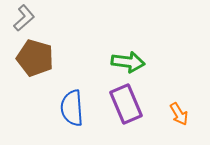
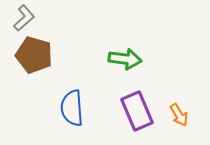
brown pentagon: moved 1 px left, 3 px up
green arrow: moved 3 px left, 3 px up
purple rectangle: moved 11 px right, 7 px down
orange arrow: moved 1 px down
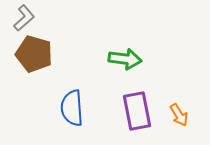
brown pentagon: moved 1 px up
purple rectangle: rotated 12 degrees clockwise
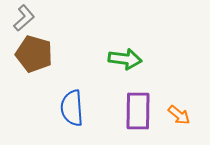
purple rectangle: moved 1 px right; rotated 12 degrees clockwise
orange arrow: rotated 20 degrees counterclockwise
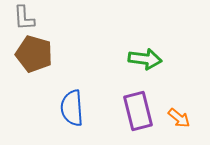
gray L-shape: rotated 128 degrees clockwise
green arrow: moved 20 px right
purple rectangle: rotated 15 degrees counterclockwise
orange arrow: moved 3 px down
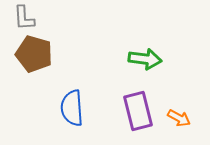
orange arrow: rotated 10 degrees counterclockwise
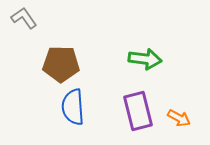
gray L-shape: rotated 148 degrees clockwise
brown pentagon: moved 27 px right, 10 px down; rotated 15 degrees counterclockwise
blue semicircle: moved 1 px right, 1 px up
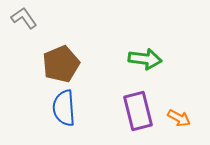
brown pentagon: rotated 24 degrees counterclockwise
blue semicircle: moved 9 px left, 1 px down
